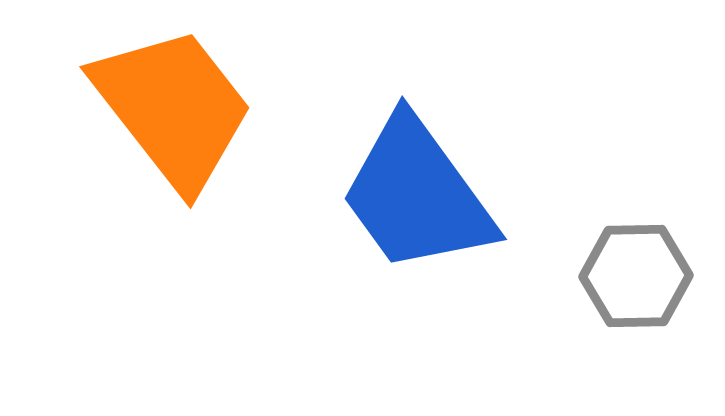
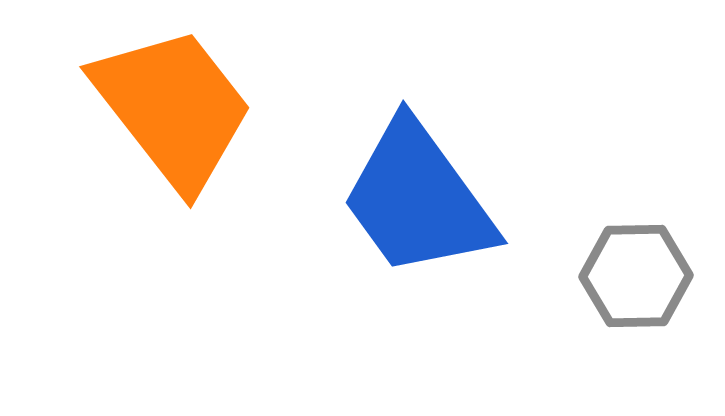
blue trapezoid: moved 1 px right, 4 px down
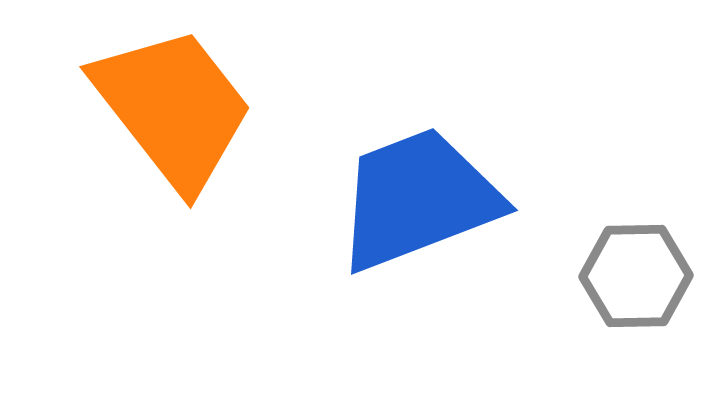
blue trapezoid: rotated 105 degrees clockwise
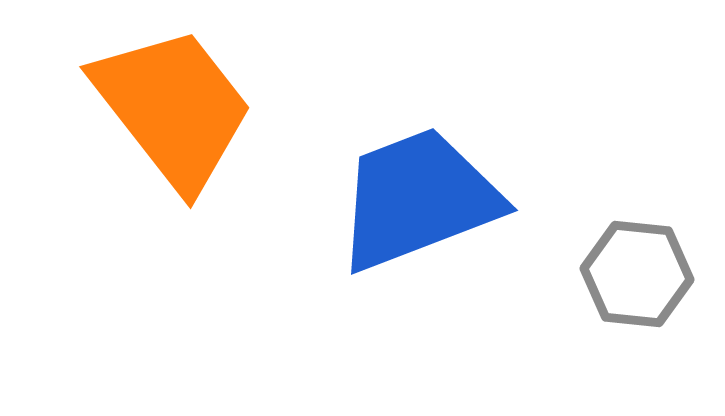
gray hexagon: moved 1 px right, 2 px up; rotated 7 degrees clockwise
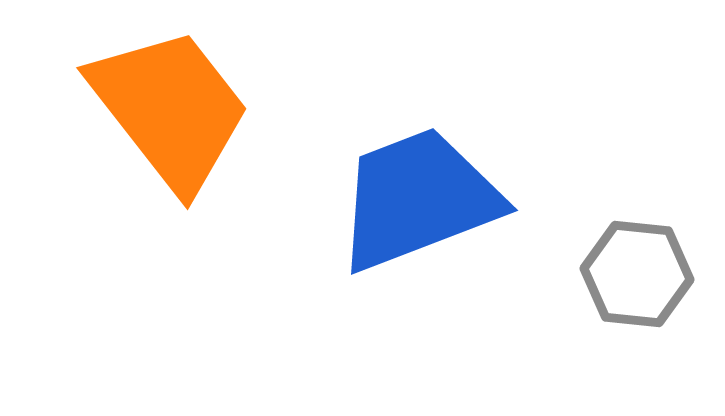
orange trapezoid: moved 3 px left, 1 px down
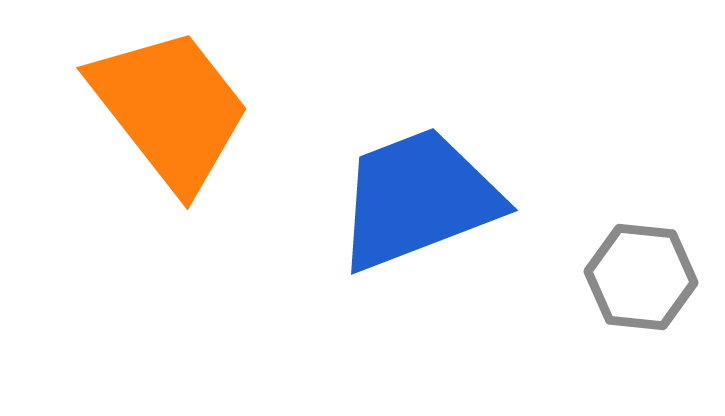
gray hexagon: moved 4 px right, 3 px down
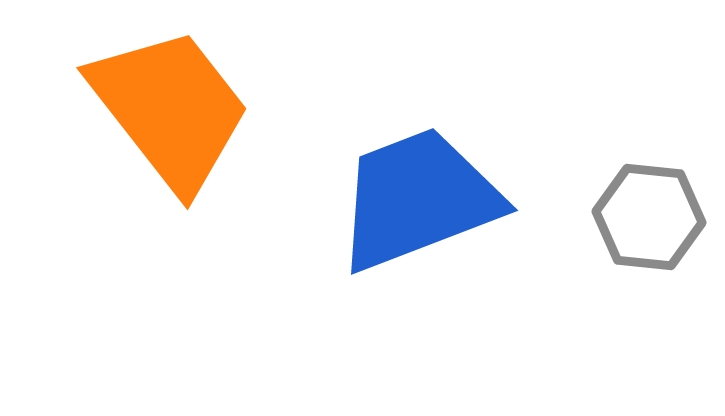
gray hexagon: moved 8 px right, 60 px up
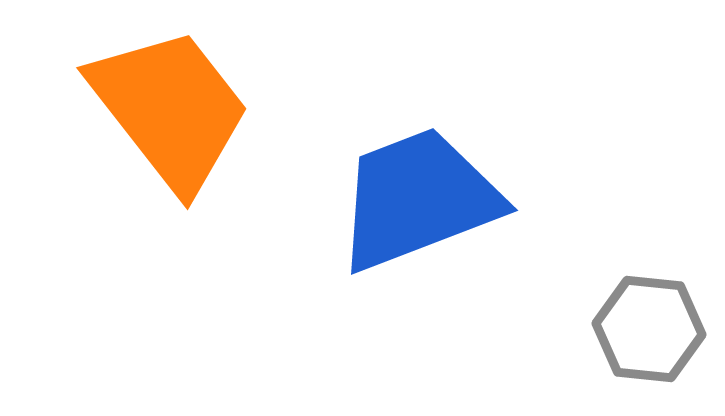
gray hexagon: moved 112 px down
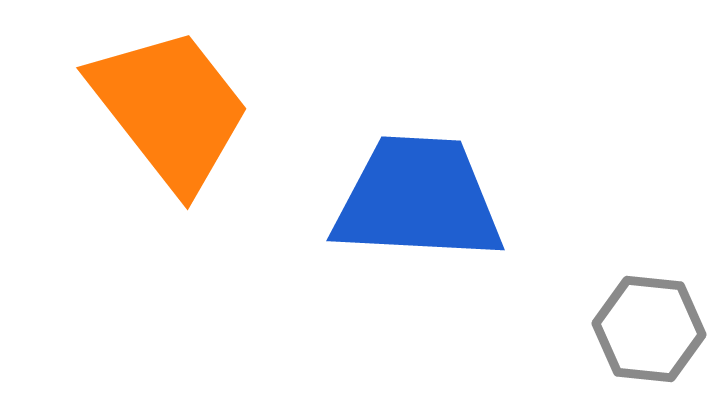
blue trapezoid: rotated 24 degrees clockwise
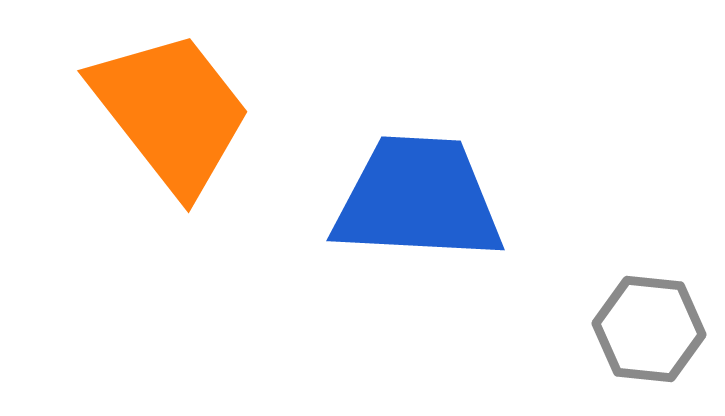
orange trapezoid: moved 1 px right, 3 px down
